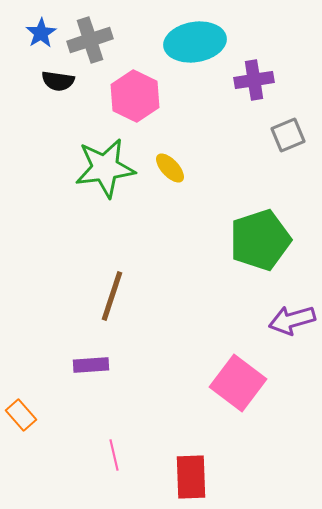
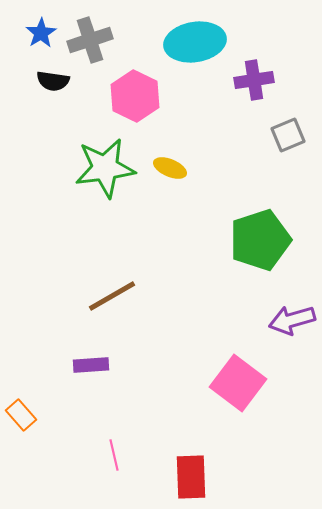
black semicircle: moved 5 px left
yellow ellipse: rotated 24 degrees counterclockwise
brown line: rotated 42 degrees clockwise
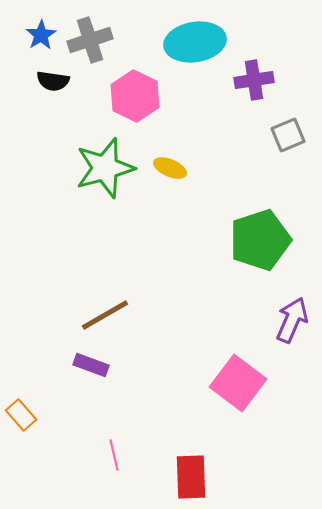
blue star: moved 2 px down
green star: rotated 8 degrees counterclockwise
brown line: moved 7 px left, 19 px down
purple arrow: rotated 129 degrees clockwise
purple rectangle: rotated 24 degrees clockwise
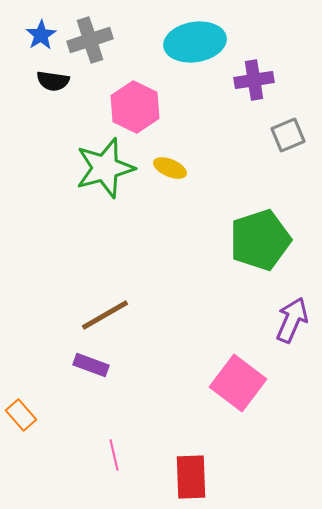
pink hexagon: moved 11 px down
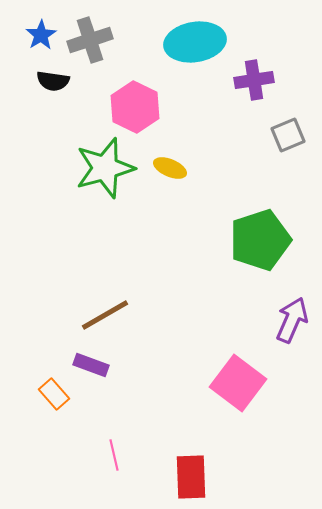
orange rectangle: moved 33 px right, 21 px up
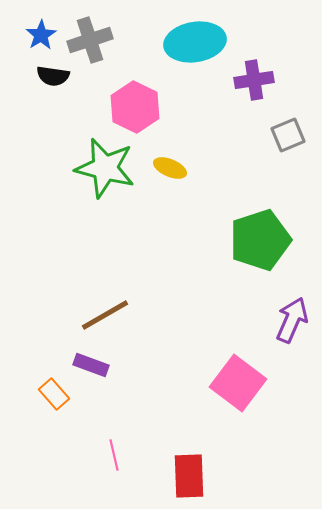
black semicircle: moved 5 px up
green star: rotated 30 degrees clockwise
red rectangle: moved 2 px left, 1 px up
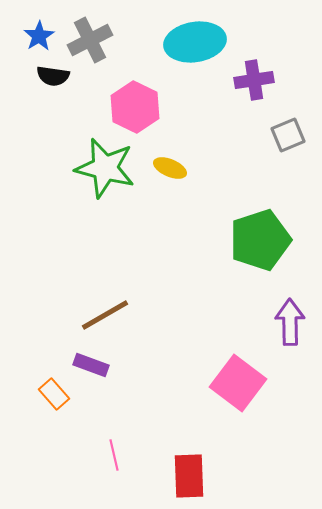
blue star: moved 2 px left, 1 px down
gray cross: rotated 9 degrees counterclockwise
purple arrow: moved 2 px left, 2 px down; rotated 24 degrees counterclockwise
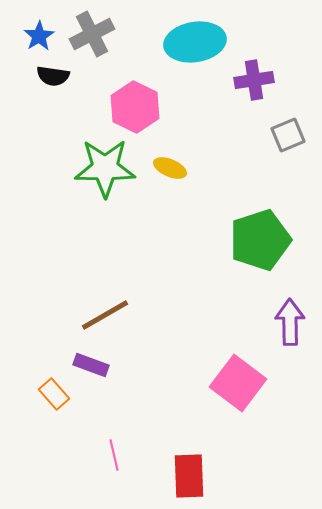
gray cross: moved 2 px right, 6 px up
green star: rotated 14 degrees counterclockwise
